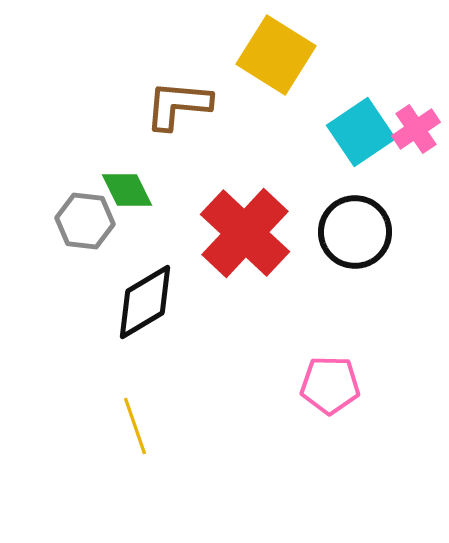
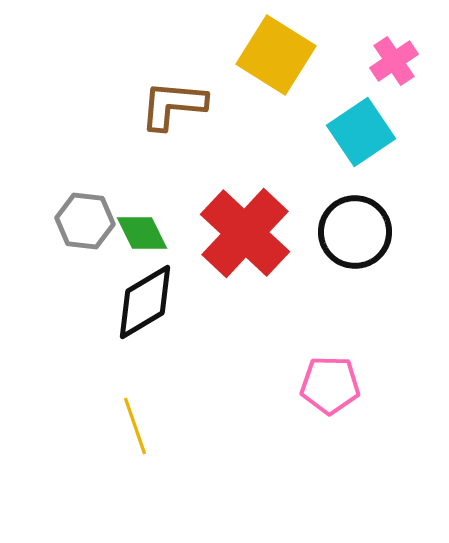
brown L-shape: moved 5 px left
pink cross: moved 22 px left, 68 px up
green diamond: moved 15 px right, 43 px down
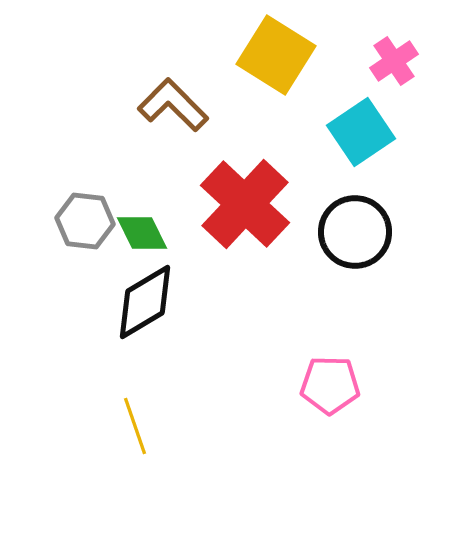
brown L-shape: rotated 40 degrees clockwise
red cross: moved 29 px up
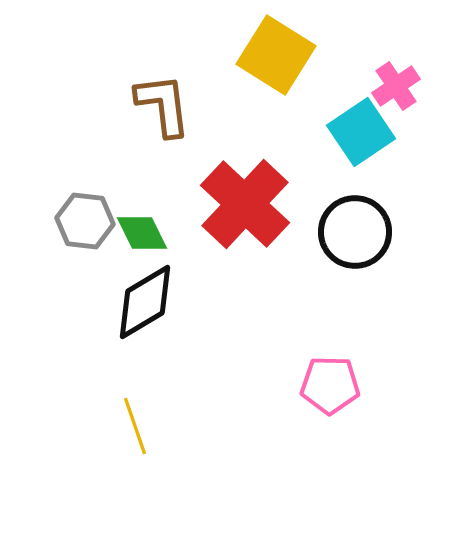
pink cross: moved 2 px right, 25 px down
brown L-shape: moved 10 px left; rotated 38 degrees clockwise
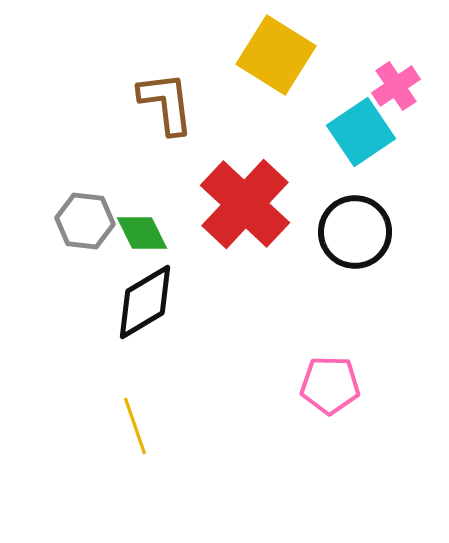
brown L-shape: moved 3 px right, 2 px up
